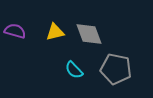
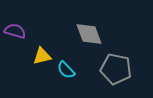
yellow triangle: moved 13 px left, 24 px down
cyan semicircle: moved 8 px left
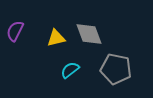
purple semicircle: rotated 80 degrees counterclockwise
yellow triangle: moved 14 px right, 18 px up
cyan semicircle: moved 4 px right; rotated 96 degrees clockwise
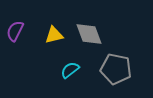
yellow triangle: moved 2 px left, 3 px up
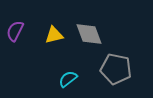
cyan semicircle: moved 2 px left, 9 px down
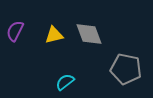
gray pentagon: moved 10 px right
cyan semicircle: moved 3 px left, 3 px down
